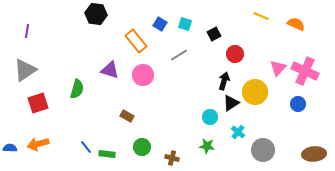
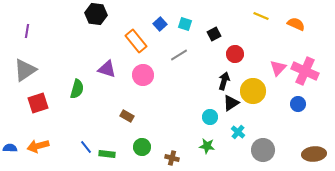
blue square: rotated 16 degrees clockwise
purple triangle: moved 3 px left, 1 px up
yellow circle: moved 2 px left, 1 px up
orange arrow: moved 2 px down
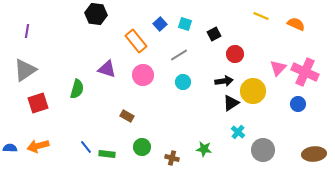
pink cross: moved 1 px down
black arrow: rotated 66 degrees clockwise
cyan circle: moved 27 px left, 35 px up
green star: moved 3 px left, 3 px down
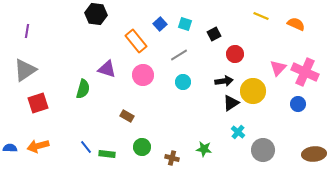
green semicircle: moved 6 px right
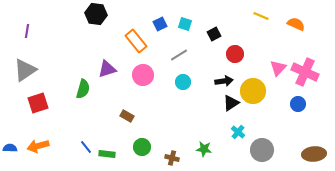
blue square: rotated 16 degrees clockwise
purple triangle: rotated 36 degrees counterclockwise
gray circle: moved 1 px left
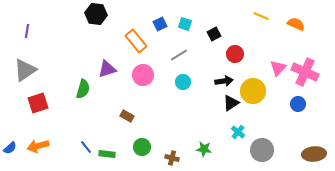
blue semicircle: rotated 136 degrees clockwise
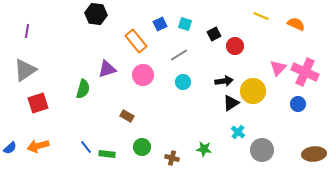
red circle: moved 8 px up
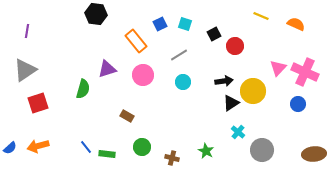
green star: moved 2 px right, 2 px down; rotated 21 degrees clockwise
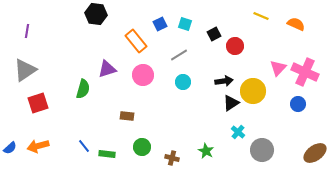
brown rectangle: rotated 24 degrees counterclockwise
blue line: moved 2 px left, 1 px up
brown ellipse: moved 1 px right, 1 px up; rotated 30 degrees counterclockwise
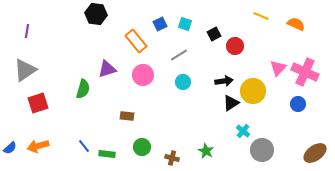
cyan cross: moved 5 px right, 1 px up
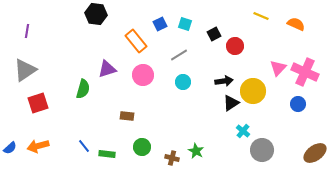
green star: moved 10 px left
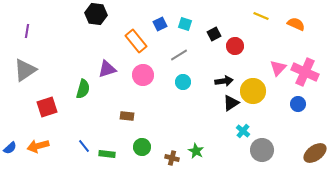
red square: moved 9 px right, 4 px down
